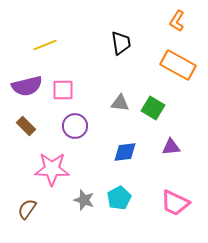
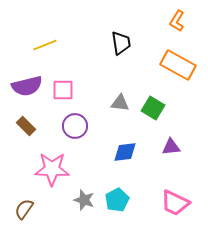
cyan pentagon: moved 2 px left, 2 px down
brown semicircle: moved 3 px left
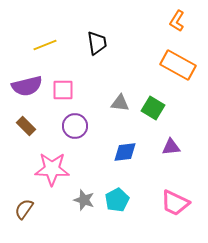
black trapezoid: moved 24 px left
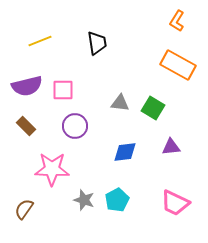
yellow line: moved 5 px left, 4 px up
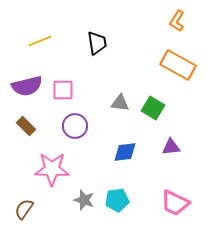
cyan pentagon: rotated 20 degrees clockwise
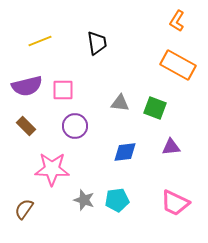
green square: moved 2 px right; rotated 10 degrees counterclockwise
